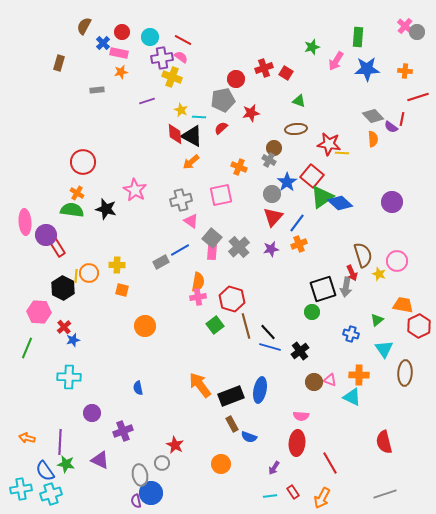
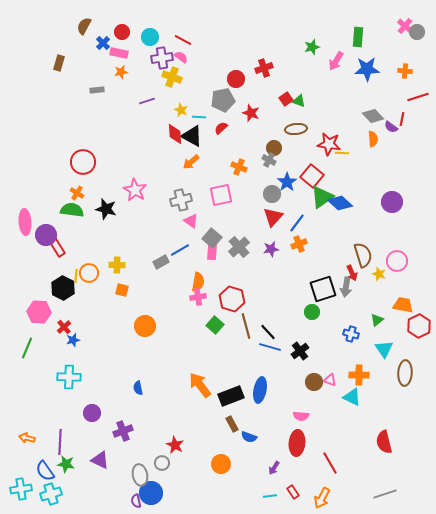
red square at (286, 73): moved 26 px down; rotated 24 degrees clockwise
red star at (251, 113): rotated 30 degrees clockwise
green square at (215, 325): rotated 12 degrees counterclockwise
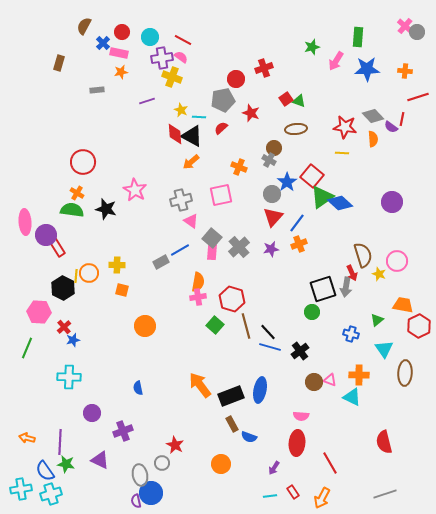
red star at (329, 144): moved 16 px right, 17 px up
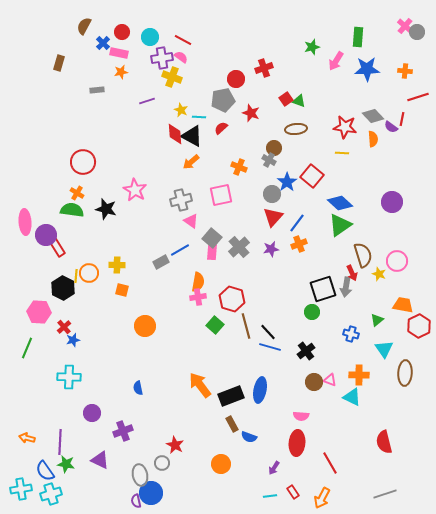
green triangle at (322, 197): moved 18 px right, 28 px down
black cross at (300, 351): moved 6 px right
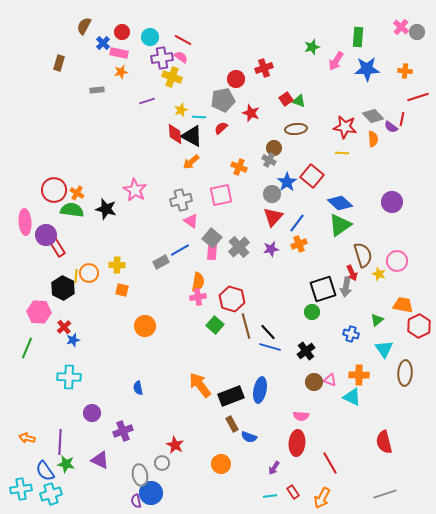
pink cross at (405, 26): moved 4 px left, 1 px down
yellow star at (181, 110): rotated 24 degrees clockwise
red circle at (83, 162): moved 29 px left, 28 px down
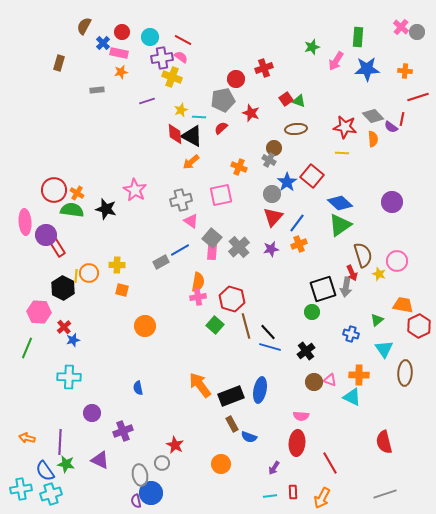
red rectangle at (293, 492): rotated 32 degrees clockwise
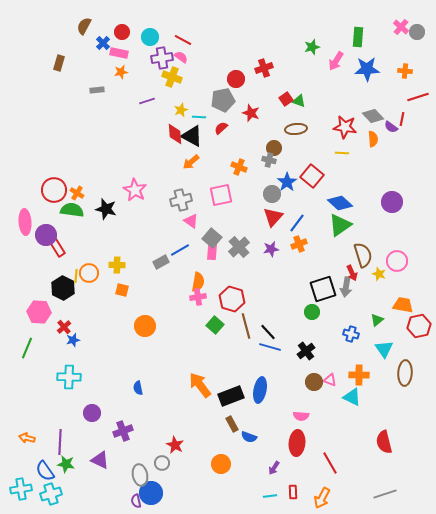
gray cross at (269, 160): rotated 16 degrees counterclockwise
red hexagon at (419, 326): rotated 15 degrees clockwise
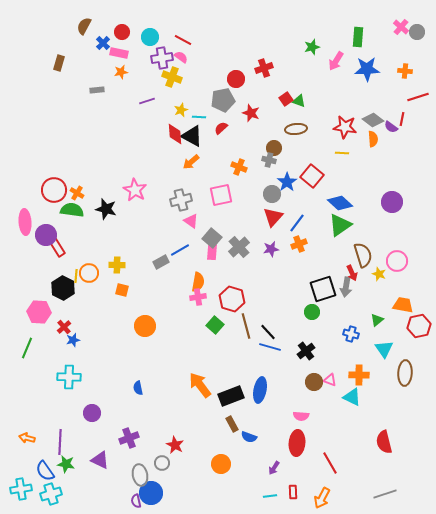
gray diamond at (373, 116): moved 4 px down; rotated 10 degrees counterclockwise
purple cross at (123, 431): moved 6 px right, 7 px down
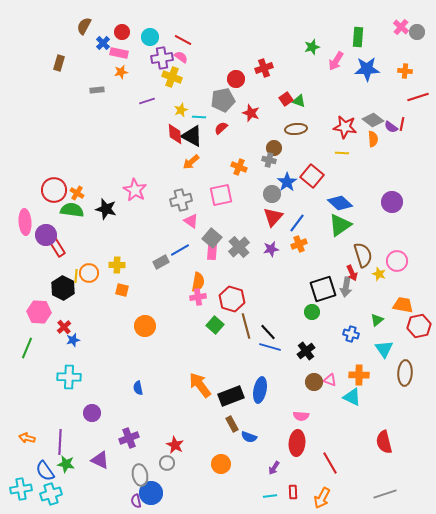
red line at (402, 119): moved 5 px down
gray circle at (162, 463): moved 5 px right
